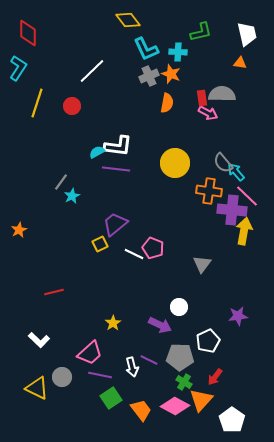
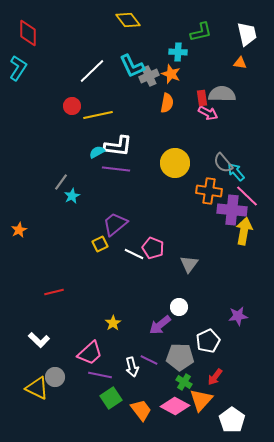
cyan L-shape at (146, 49): moved 14 px left, 17 px down
yellow line at (37, 103): moved 61 px right, 12 px down; rotated 60 degrees clockwise
gray triangle at (202, 264): moved 13 px left
purple arrow at (160, 325): rotated 115 degrees clockwise
gray circle at (62, 377): moved 7 px left
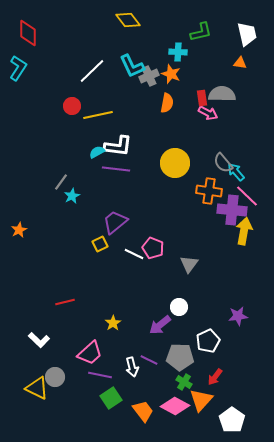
purple trapezoid at (115, 224): moved 2 px up
red line at (54, 292): moved 11 px right, 10 px down
orange trapezoid at (141, 410): moved 2 px right, 1 px down
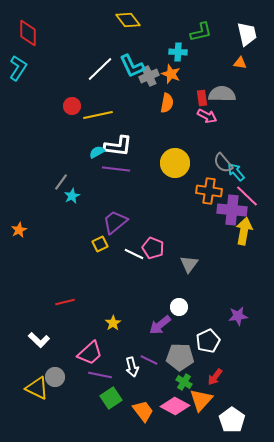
white line at (92, 71): moved 8 px right, 2 px up
pink arrow at (208, 113): moved 1 px left, 3 px down
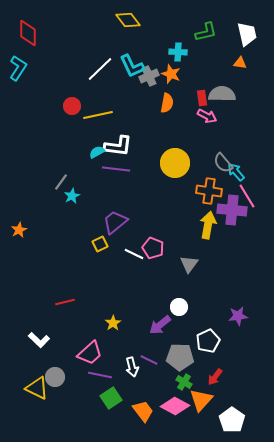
green L-shape at (201, 32): moved 5 px right
pink line at (247, 196): rotated 15 degrees clockwise
yellow arrow at (244, 231): moved 36 px left, 6 px up
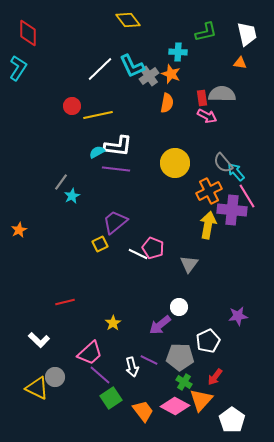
gray cross at (149, 76): rotated 12 degrees counterclockwise
orange cross at (209, 191): rotated 35 degrees counterclockwise
white line at (134, 254): moved 4 px right
purple line at (100, 375): rotated 30 degrees clockwise
